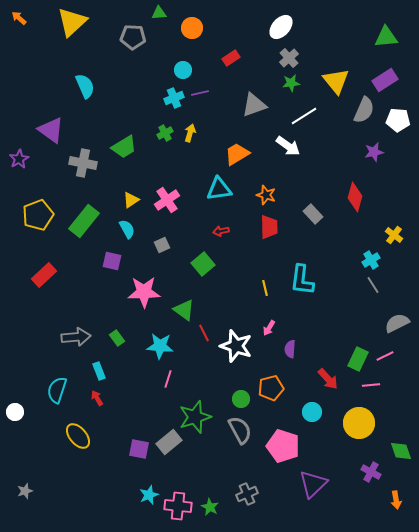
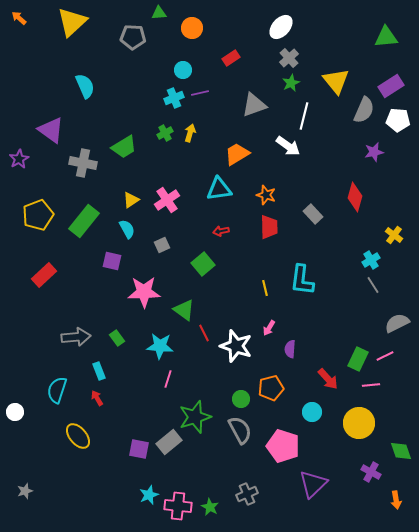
purple rectangle at (385, 80): moved 6 px right, 6 px down
green star at (291, 83): rotated 18 degrees counterclockwise
white line at (304, 116): rotated 44 degrees counterclockwise
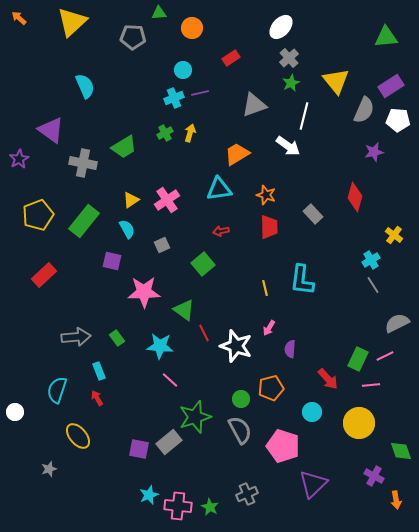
pink line at (168, 379): moved 2 px right, 1 px down; rotated 66 degrees counterclockwise
purple cross at (371, 472): moved 3 px right, 4 px down
gray star at (25, 491): moved 24 px right, 22 px up
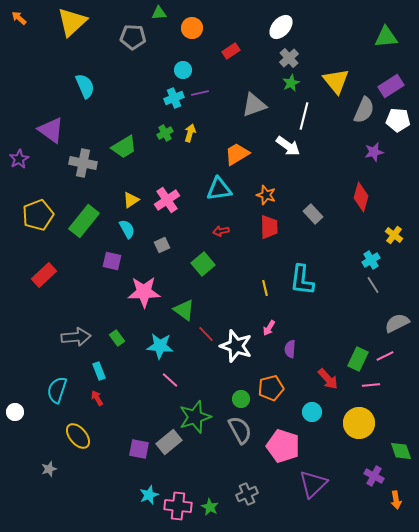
red rectangle at (231, 58): moved 7 px up
red diamond at (355, 197): moved 6 px right
red line at (204, 333): moved 2 px right, 1 px down; rotated 18 degrees counterclockwise
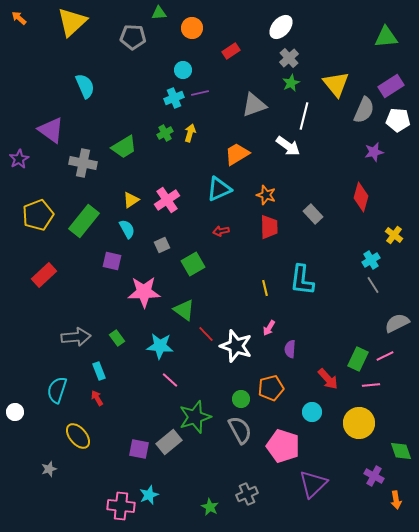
yellow triangle at (336, 81): moved 3 px down
cyan triangle at (219, 189): rotated 16 degrees counterclockwise
green square at (203, 264): moved 10 px left; rotated 10 degrees clockwise
pink cross at (178, 506): moved 57 px left
